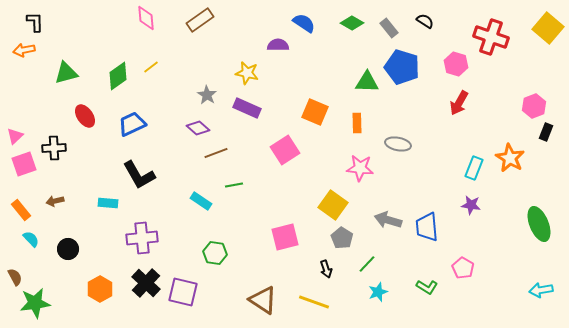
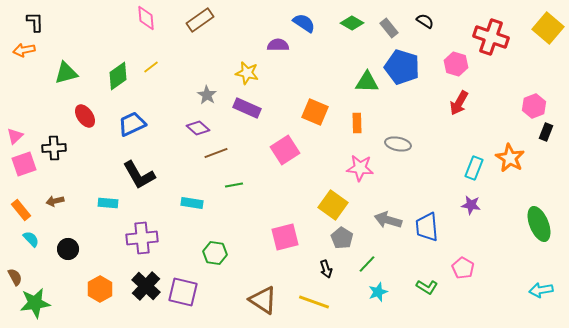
cyan rectangle at (201, 201): moved 9 px left, 2 px down; rotated 25 degrees counterclockwise
black cross at (146, 283): moved 3 px down
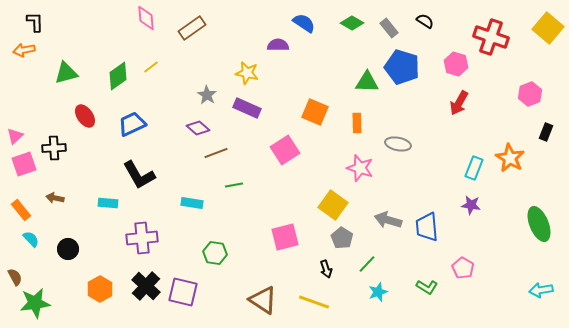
brown rectangle at (200, 20): moved 8 px left, 8 px down
pink hexagon at (534, 106): moved 4 px left, 12 px up
pink star at (360, 168): rotated 12 degrees clockwise
brown arrow at (55, 201): moved 3 px up; rotated 24 degrees clockwise
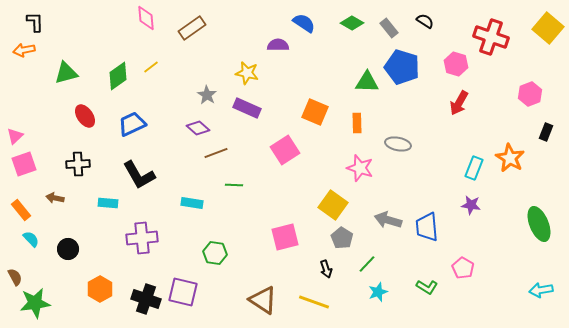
black cross at (54, 148): moved 24 px right, 16 px down
green line at (234, 185): rotated 12 degrees clockwise
black cross at (146, 286): moved 13 px down; rotated 24 degrees counterclockwise
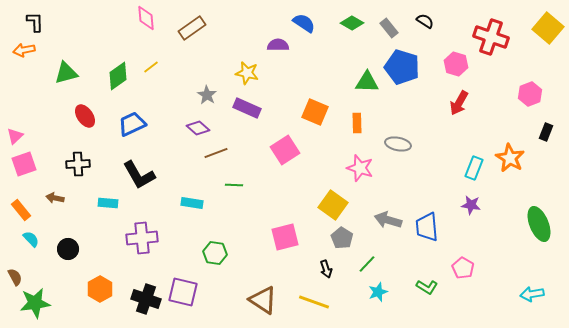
cyan arrow at (541, 290): moved 9 px left, 4 px down
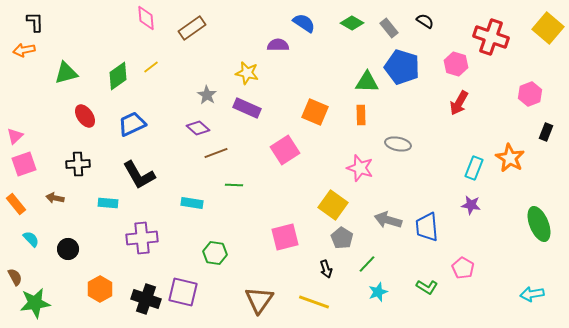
orange rectangle at (357, 123): moved 4 px right, 8 px up
orange rectangle at (21, 210): moved 5 px left, 6 px up
brown triangle at (263, 300): moved 4 px left; rotated 32 degrees clockwise
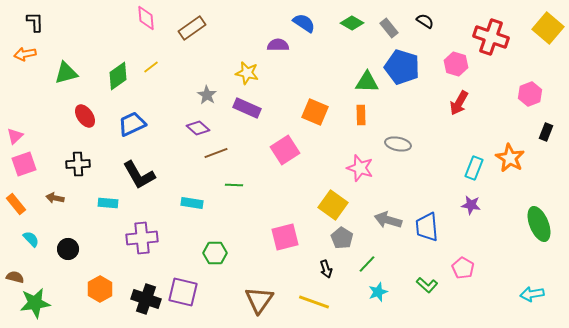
orange arrow at (24, 50): moved 1 px right, 4 px down
green hexagon at (215, 253): rotated 10 degrees counterclockwise
brown semicircle at (15, 277): rotated 48 degrees counterclockwise
green L-shape at (427, 287): moved 2 px up; rotated 10 degrees clockwise
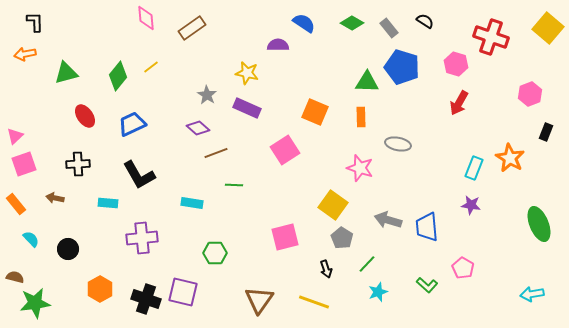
green diamond at (118, 76): rotated 16 degrees counterclockwise
orange rectangle at (361, 115): moved 2 px down
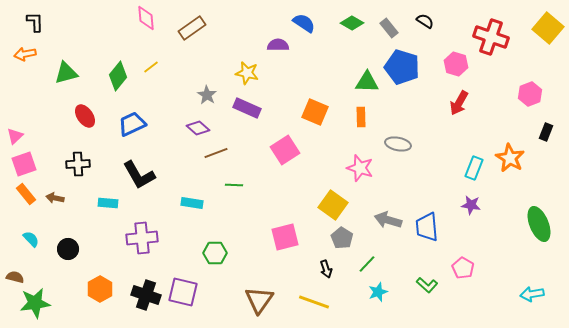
orange rectangle at (16, 204): moved 10 px right, 10 px up
black cross at (146, 299): moved 4 px up
